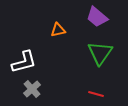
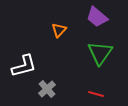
orange triangle: moved 1 px right; rotated 35 degrees counterclockwise
white L-shape: moved 4 px down
gray cross: moved 15 px right
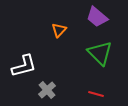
green triangle: rotated 20 degrees counterclockwise
gray cross: moved 1 px down
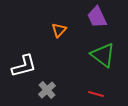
purple trapezoid: rotated 25 degrees clockwise
green triangle: moved 3 px right, 2 px down; rotated 8 degrees counterclockwise
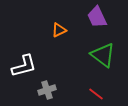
orange triangle: rotated 21 degrees clockwise
gray cross: rotated 24 degrees clockwise
red line: rotated 21 degrees clockwise
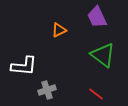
white L-shape: rotated 20 degrees clockwise
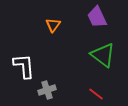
orange triangle: moved 6 px left, 5 px up; rotated 28 degrees counterclockwise
white L-shape: rotated 100 degrees counterclockwise
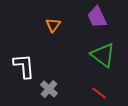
gray cross: moved 2 px right, 1 px up; rotated 30 degrees counterclockwise
red line: moved 3 px right, 1 px up
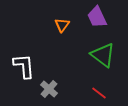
orange triangle: moved 9 px right
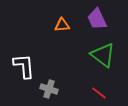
purple trapezoid: moved 2 px down
orange triangle: rotated 49 degrees clockwise
gray cross: rotated 24 degrees counterclockwise
